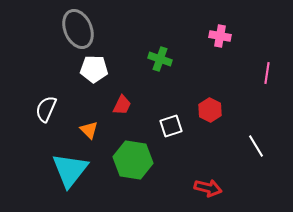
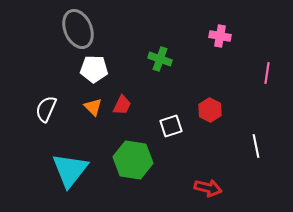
orange triangle: moved 4 px right, 23 px up
white line: rotated 20 degrees clockwise
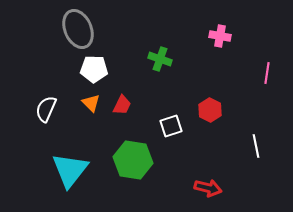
orange triangle: moved 2 px left, 4 px up
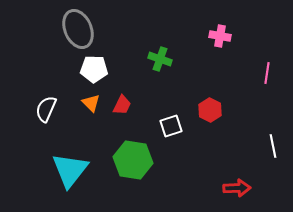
white line: moved 17 px right
red arrow: moved 29 px right; rotated 16 degrees counterclockwise
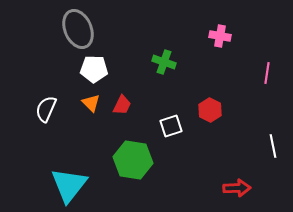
green cross: moved 4 px right, 3 px down
cyan triangle: moved 1 px left, 15 px down
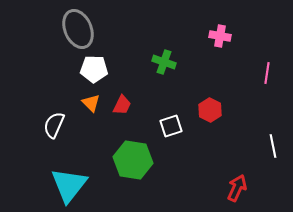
white semicircle: moved 8 px right, 16 px down
red arrow: rotated 64 degrees counterclockwise
